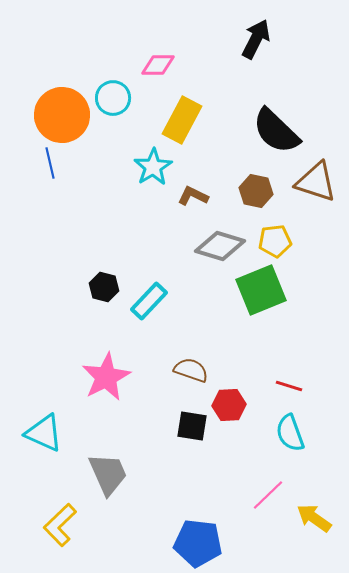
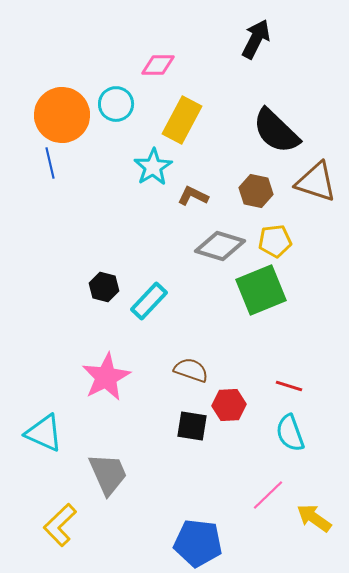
cyan circle: moved 3 px right, 6 px down
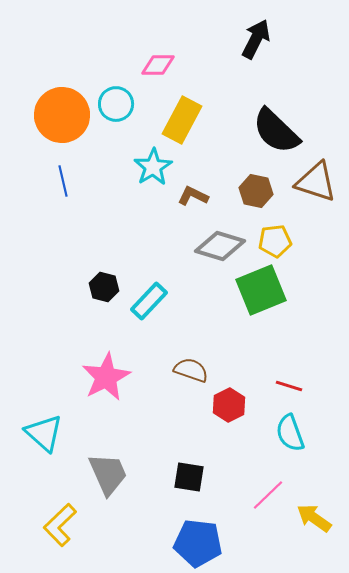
blue line: moved 13 px right, 18 px down
red hexagon: rotated 24 degrees counterclockwise
black square: moved 3 px left, 51 px down
cyan triangle: rotated 18 degrees clockwise
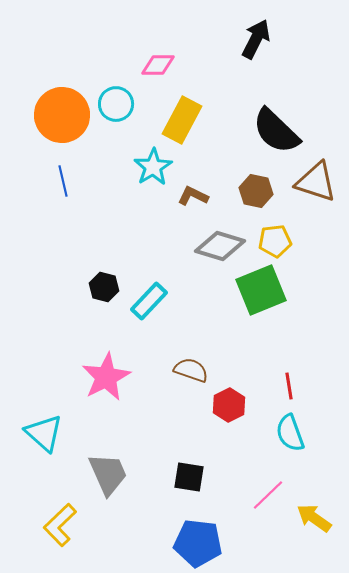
red line: rotated 64 degrees clockwise
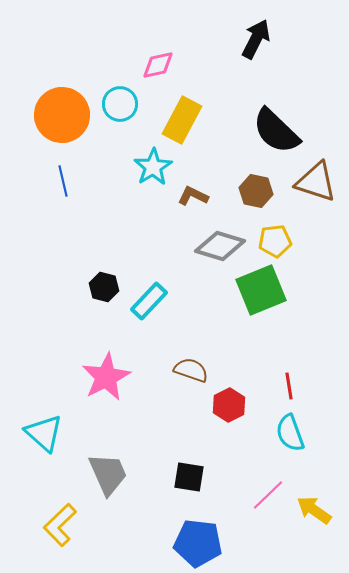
pink diamond: rotated 12 degrees counterclockwise
cyan circle: moved 4 px right
yellow arrow: moved 8 px up
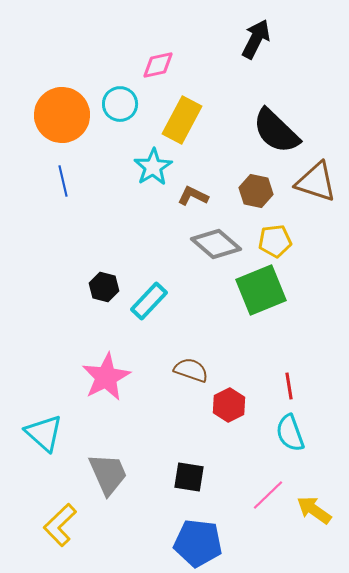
gray diamond: moved 4 px left, 2 px up; rotated 24 degrees clockwise
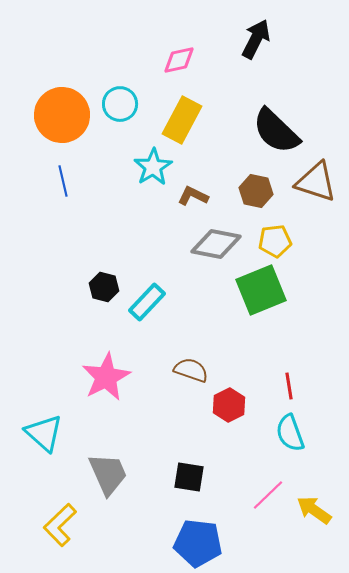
pink diamond: moved 21 px right, 5 px up
gray diamond: rotated 30 degrees counterclockwise
cyan rectangle: moved 2 px left, 1 px down
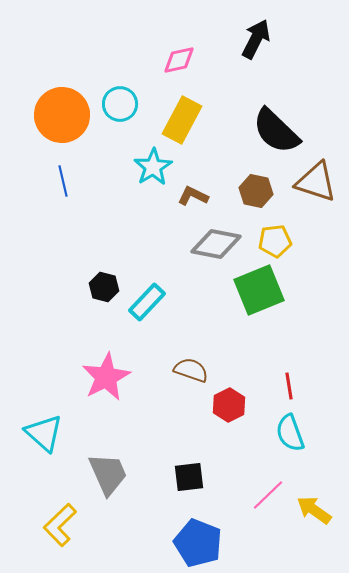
green square: moved 2 px left
black square: rotated 16 degrees counterclockwise
blue pentagon: rotated 15 degrees clockwise
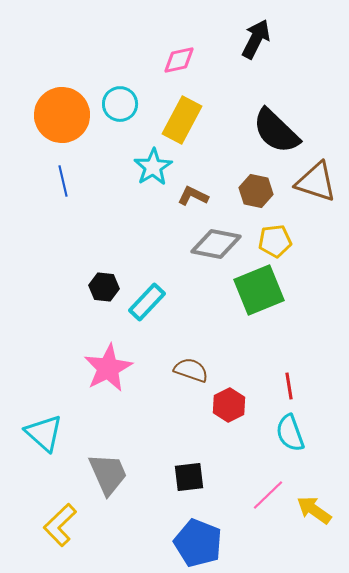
black hexagon: rotated 8 degrees counterclockwise
pink star: moved 2 px right, 9 px up
